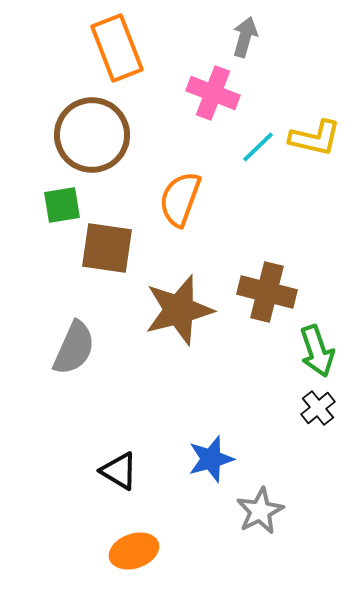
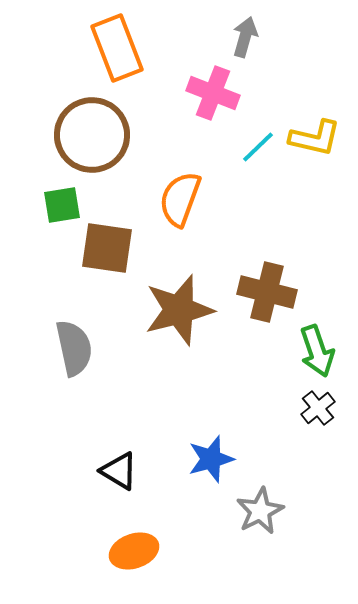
gray semicircle: rotated 36 degrees counterclockwise
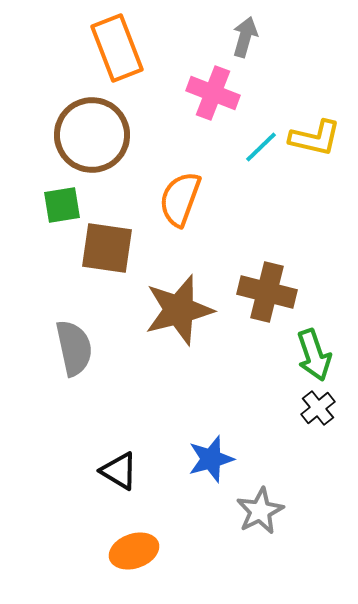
cyan line: moved 3 px right
green arrow: moved 3 px left, 4 px down
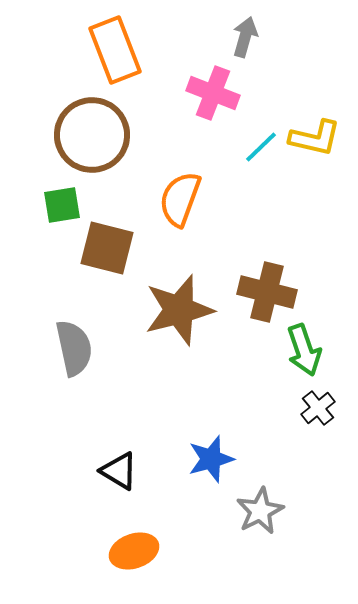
orange rectangle: moved 2 px left, 2 px down
brown square: rotated 6 degrees clockwise
green arrow: moved 10 px left, 5 px up
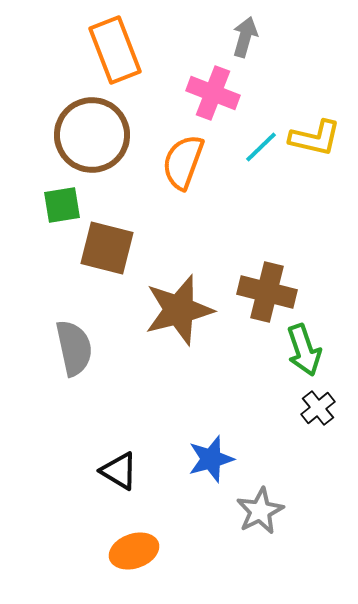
orange semicircle: moved 3 px right, 37 px up
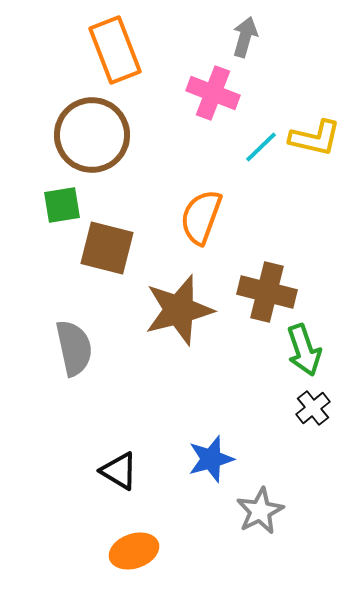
orange semicircle: moved 18 px right, 55 px down
black cross: moved 5 px left
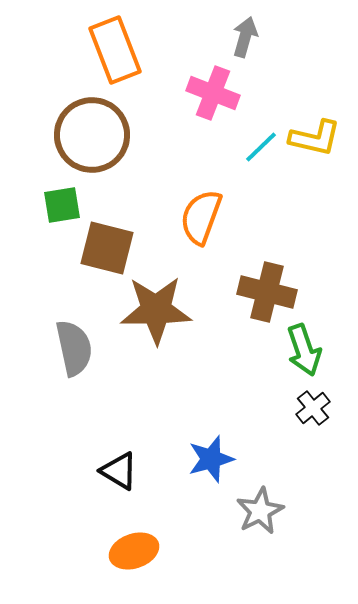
brown star: moved 23 px left; rotated 14 degrees clockwise
